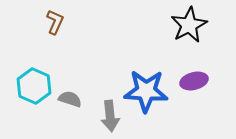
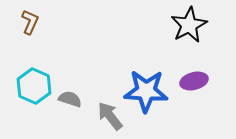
brown L-shape: moved 25 px left
gray arrow: rotated 148 degrees clockwise
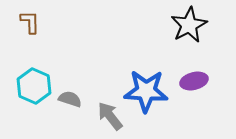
brown L-shape: rotated 25 degrees counterclockwise
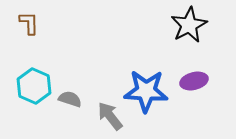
brown L-shape: moved 1 px left, 1 px down
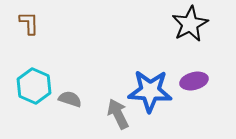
black star: moved 1 px right, 1 px up
blue star: moved 4 px right
gray arrow: moved 8 px right, 2 px up; rotated 12 degrees clockwise
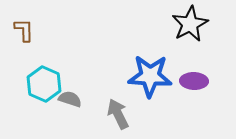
brown L-shape: moved 5 px left, 7 px down
purple ellipse: rotated 16 degrees clockwise
cyan hexagon: moved 10 px right, 2 px up
blue star: moved 15 px up
